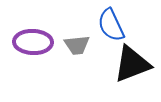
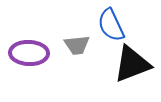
purple ellipse: moved 4 px left, 11 px down
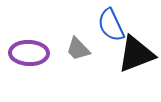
gray trapezoid: moved 1 px right, 4 px down; rotated 52 degrees clockwise
black triangle: moved 4 px right, 10 px up
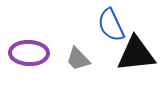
gray trapezoid: moved 10 px down
black triangle: rotated 15 degrees clockwise
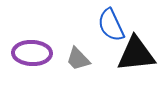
purple ellipse: moved 3 px right
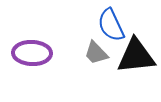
black triangle: moved 2 px down
gray trapezoid: moved 18 px right, 6 px up
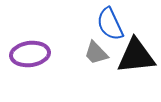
blue semicircle: moved 1 px left, 1 px up
purple ellipse: moved 2 px left, 1 px down; rotated 9 degrees counterclockwise
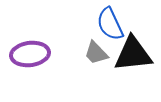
black triangle: moved 3 px left, 2 px up
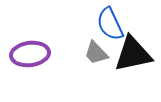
black triangle: rotated 6 degrees counterclockwise
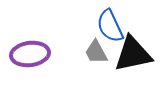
blue semicircle: moved 2 px down
gray trapezoid: moved 1 px up; rotated 16 degrees clockwise
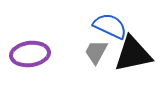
blue semicircle: rotated 140 degrees clockwise
gray trapezoid: rotated 56 degrees clockwise
